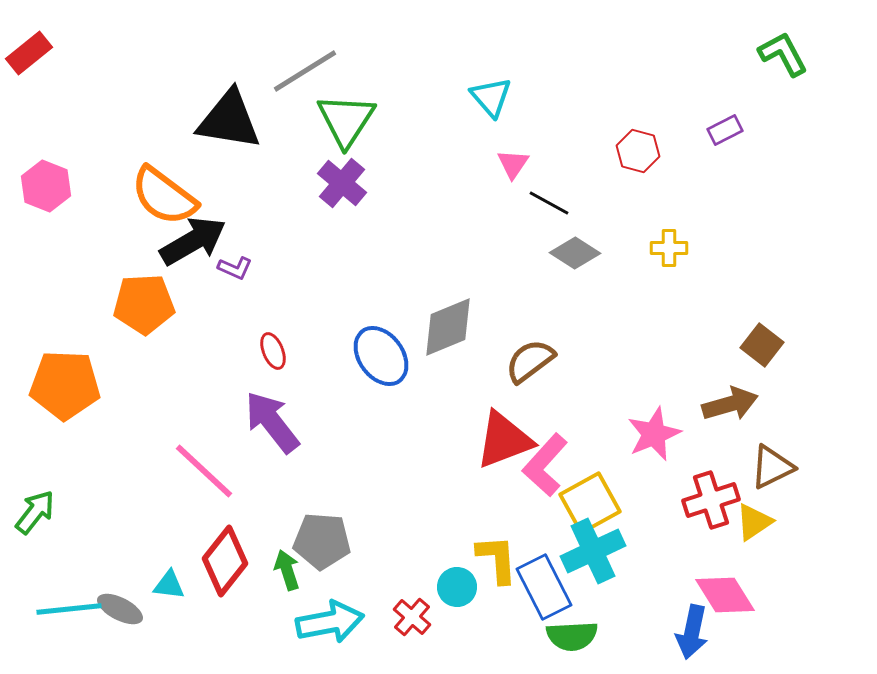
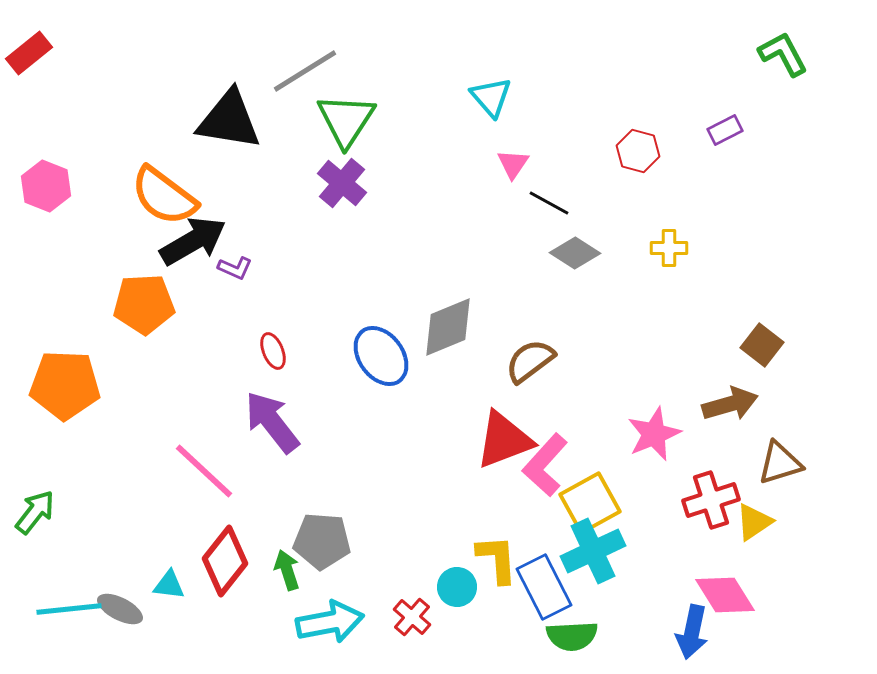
brown triangle at (772, 467): moved 8 px right, 4 px up; rotated 9 degrees clockwise
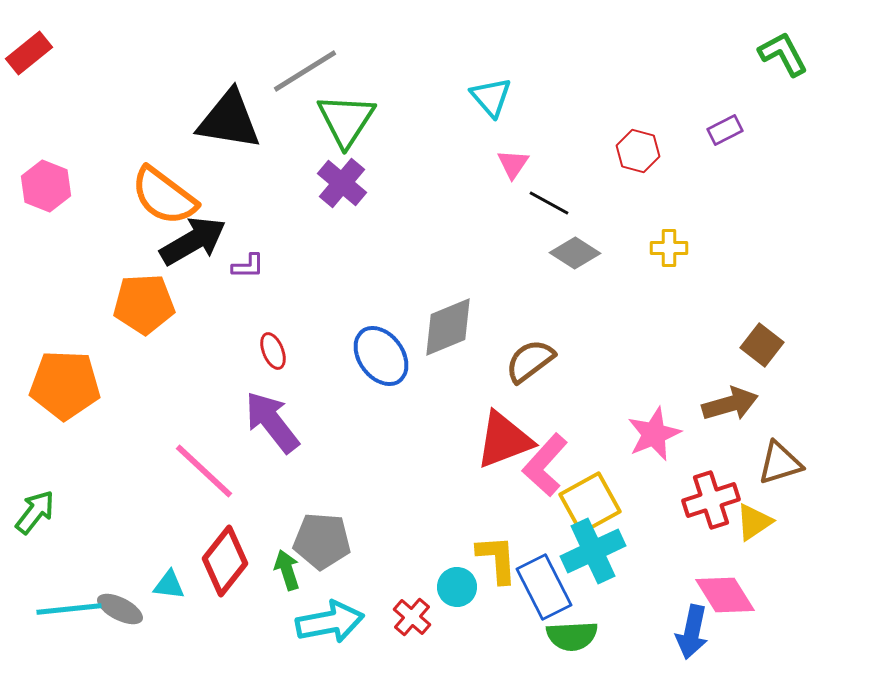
purple L-shape at (235, 268): moved 13 px right, 2 px up; rotated 24 degrees counterclockwise
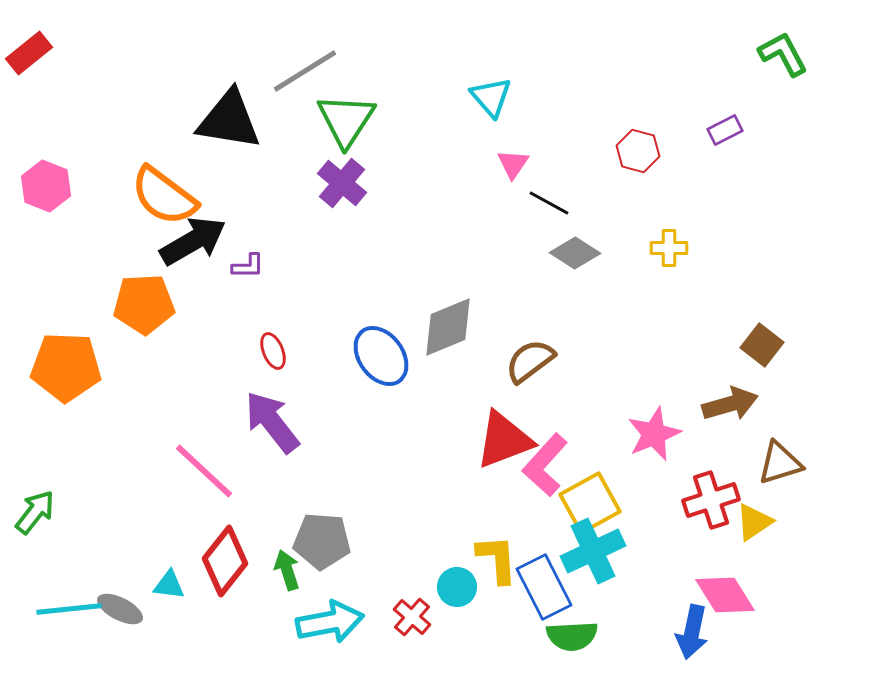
orange pentagon at (65, 385): moved 1 px right, 18 px up
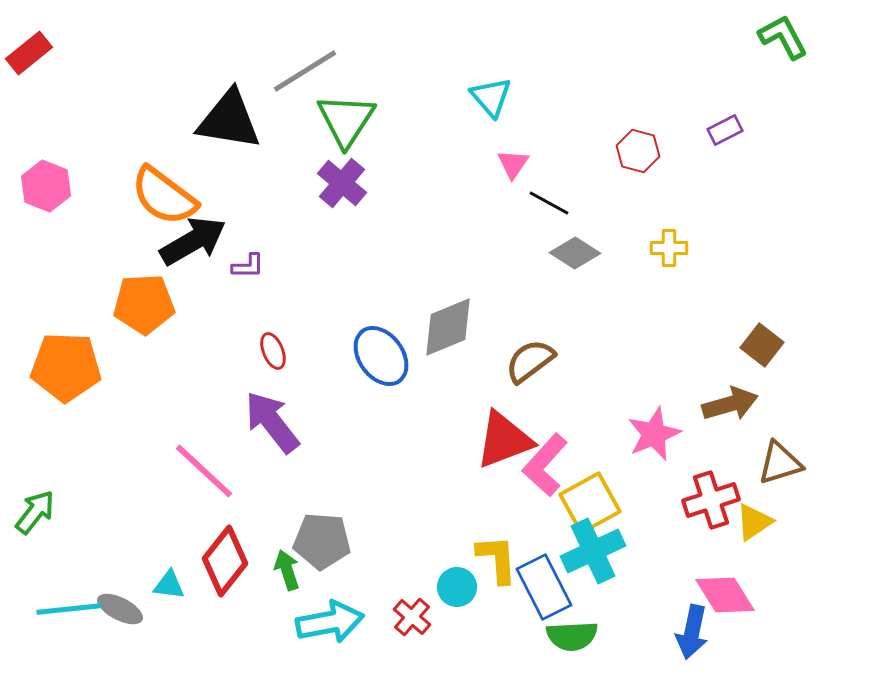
green L-shape at (783, 54): moved 17 px up
